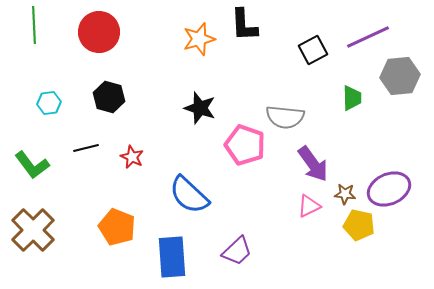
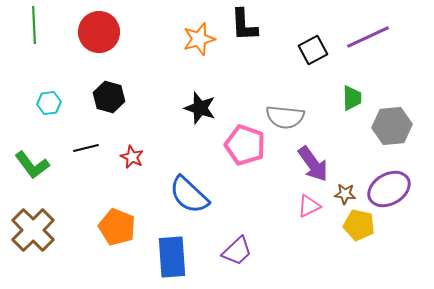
gray hexagon: moved 8 px left, 50 px down
purple ellipse: rotated 6 degrees counterclockwise
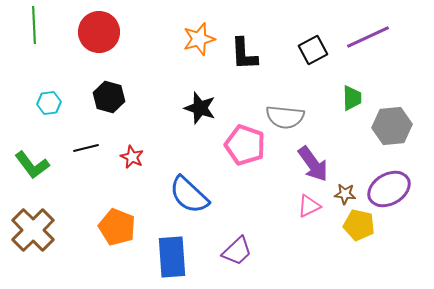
black L-shape: moved 29 px down
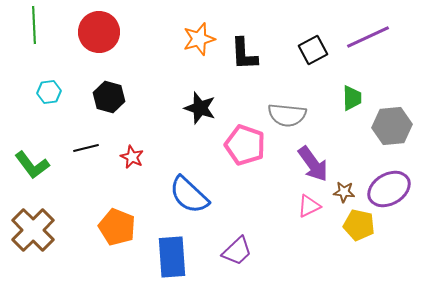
cyan hexagon: moved 11 px up
gray semicircle: moved 2 px right, 2 px up
brown star: moved 1 px left, 2 px up
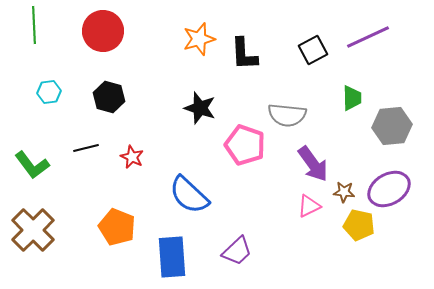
red circle: moved 4 px right, 1 px up
